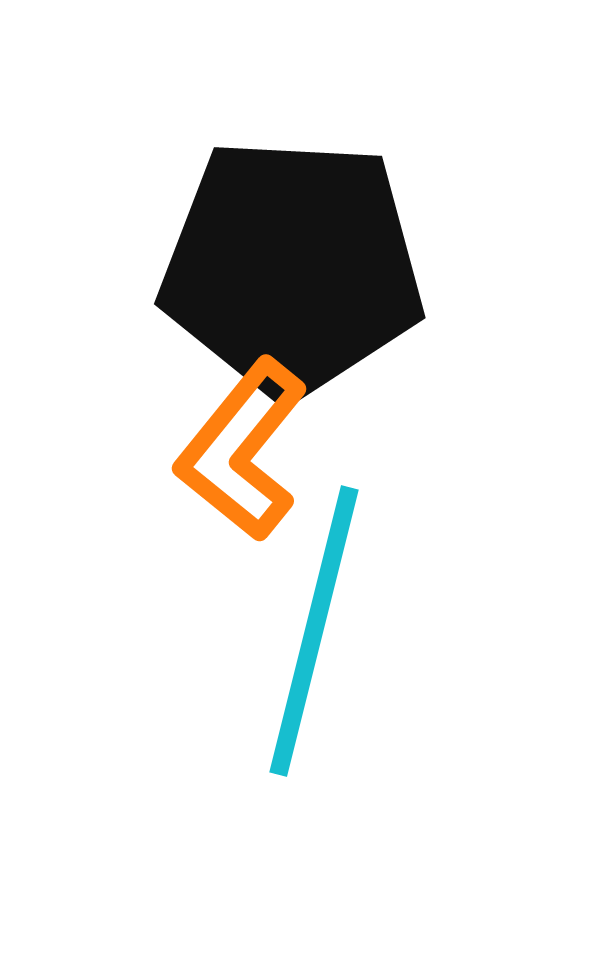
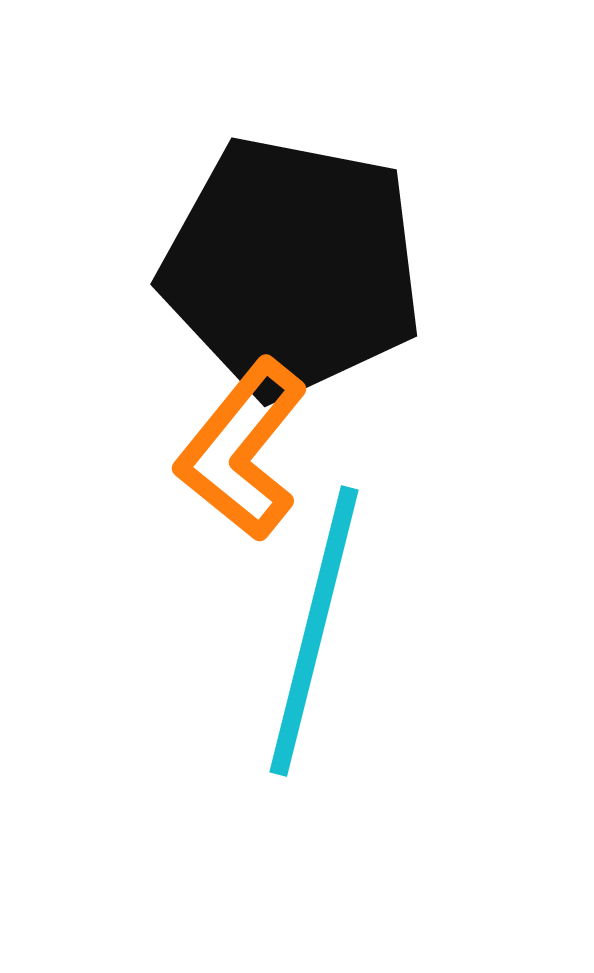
black pentagon: rotated 8 degrees clockwise
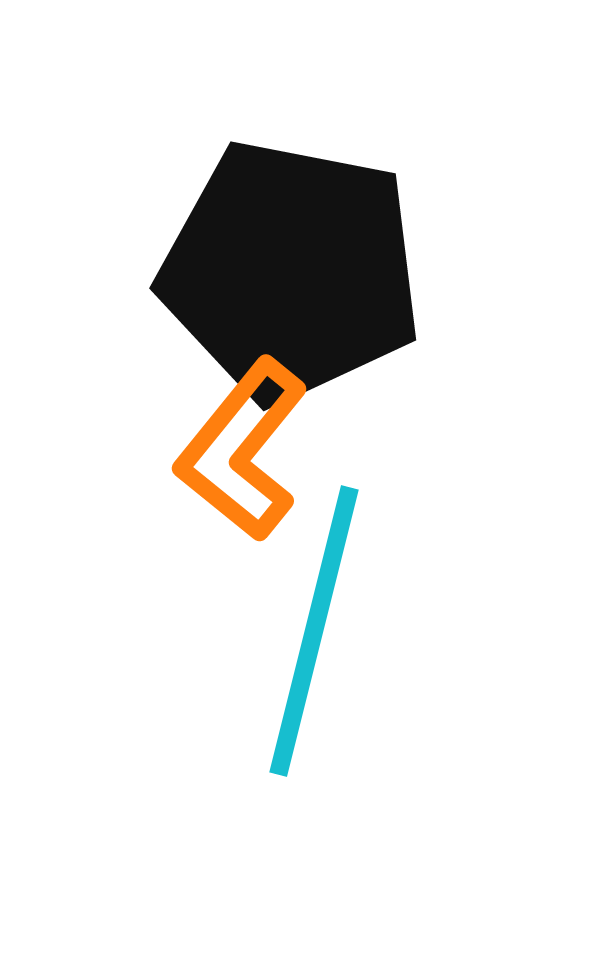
black pentagon: moved 1 px left, 4 px down
